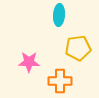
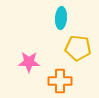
cyan ellipse: moved 2 px right, 3 px down
yellow pentagon: rotated 15 degrees clockwise
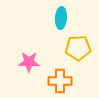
yellow pentagon: rotated 10 degrees counterclockwise
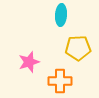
cyan ellipse: moved 3 px up
pink star: rotated 20 degrees counterclockwise
